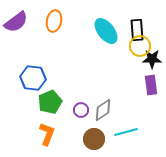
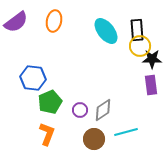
purple circle: moved 1 px left
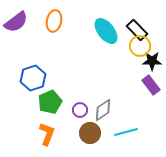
black rectangle: rotated 40 degrees counterclockwise
black star: moved 2 px down
blue hexagon: rotated 25 degrees counterclockwise
purple rectangle: rotated 30 degrees counterclockwise
brown circle: moved 4 px left, 6 px up
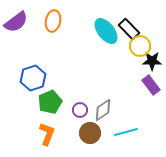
orange ellipse: moved 1 px left
black rectangle: moved 8 px left, 1 px up
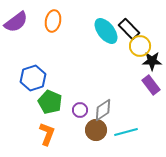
green pentagon: rotated 25 degrees counterclockwise
brown circle: moved 6 px right, 3 px up
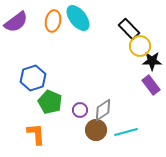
cyan ellipse: moved 28 px left, 13 px up
orange L-shape: moved 11 px left; rotated 25 degrees counterclockwise
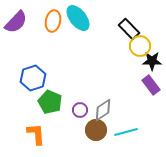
purple semicircle: rotated 10 degrees counterclockwise
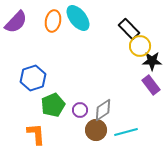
green pentagon: moved 3 px right, 3 px down; rotated 25 degrees clockwise
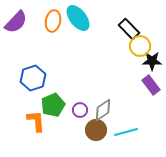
orange L-shape: moved 13 px up
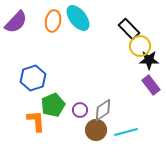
black star: moved 3 px left, 1 px up
